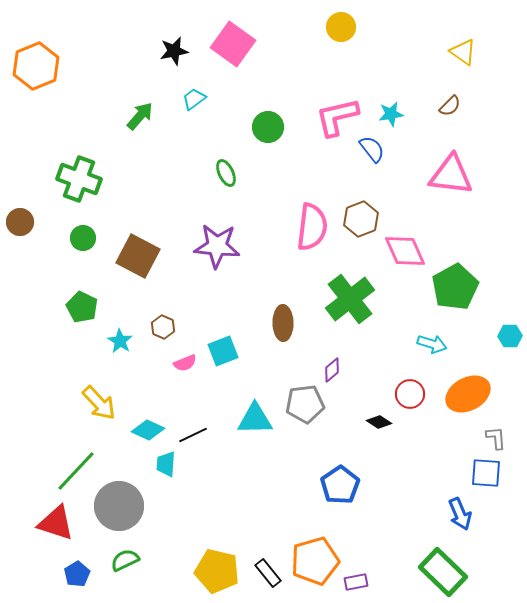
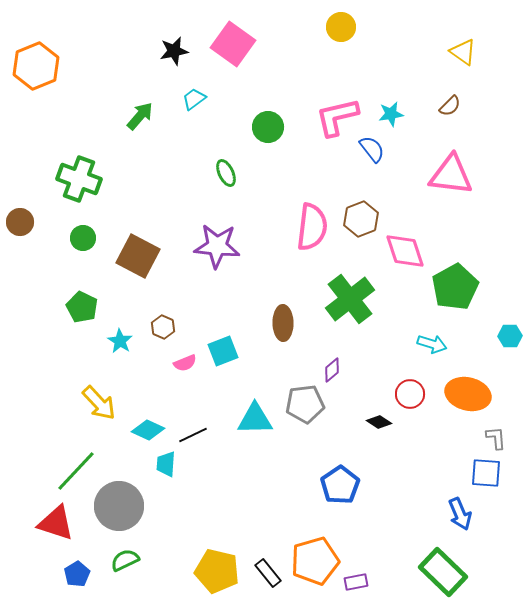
pink diamond at (405, 251): rotated 6 degrees clockwise
orange ellipse at (468, 394): rotated 42 degrees clockwise
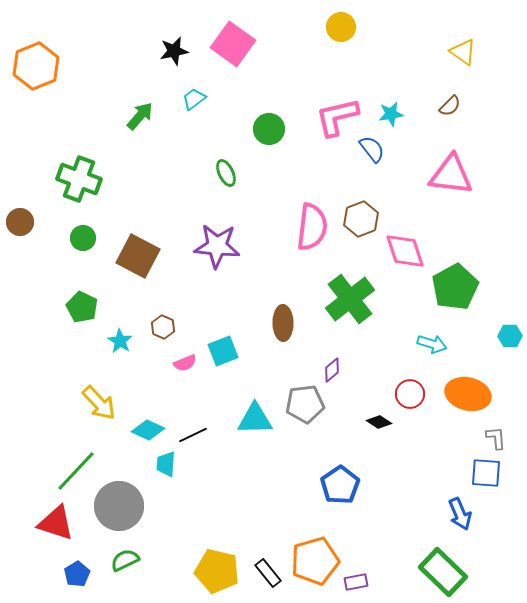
green circle at (268, 127): moved 1 px right, 2 px down
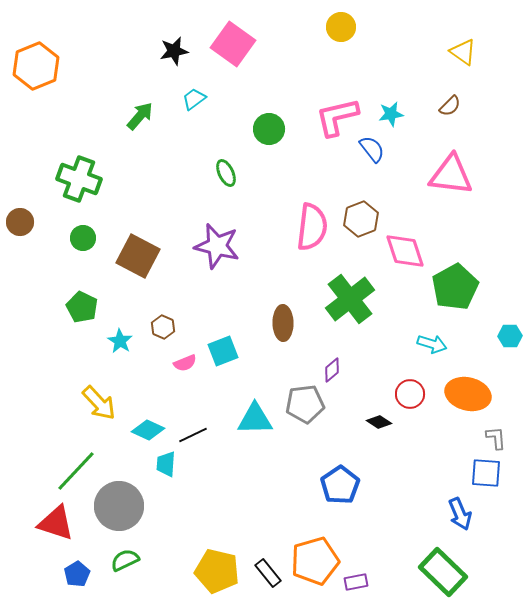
purple star at (217, 246): rotated 9 degrees clockwise
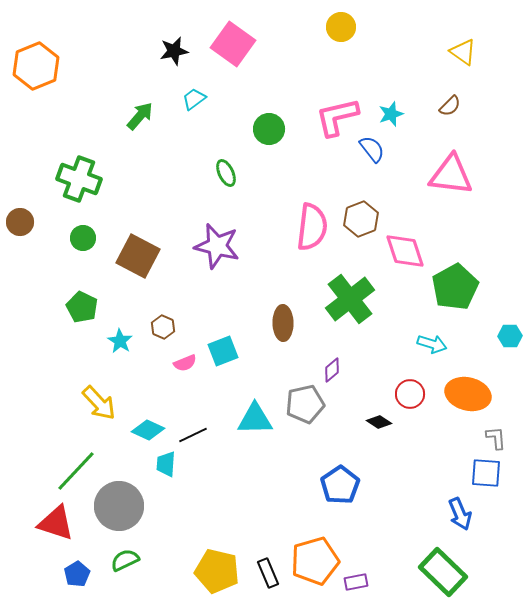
cyan star at (391, 114): rotated 10 degrees counterclockwise
gray pentagon at (305, 404): rotated 6 degrees counterclockwise
black rectangle at (268, 573): rotated 16 degrees clockwise
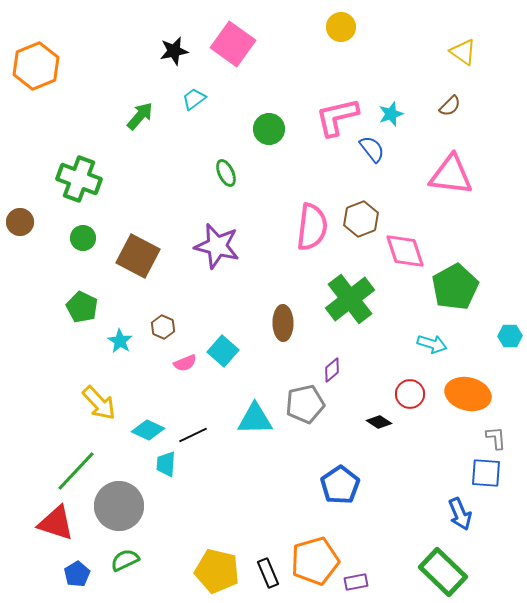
cyan square at (223, 351): rotated 28 degrees counterclockwise
